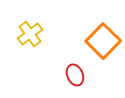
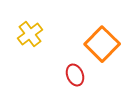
orange square: moved 1 px left, 3 px down
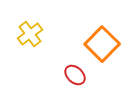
red ellipse: rotated 25 degrees counterclockwise
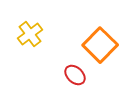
orange square: moved 2 px left, 1 px down
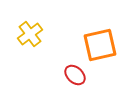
orange square: rotated 32 degrees clockwise
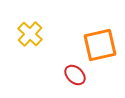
yellow cross: rotated 10 degrees counterclockwise
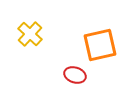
red ellipse: rotated 25 degrees counterclockwise
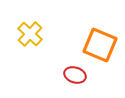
orange square: rotated 36 degrees clockwise
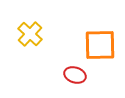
orange square: rotated 24 degrees counterclockwise
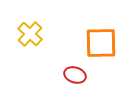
orange square: moved 1 px right, 2 px up
